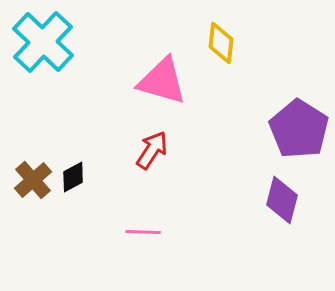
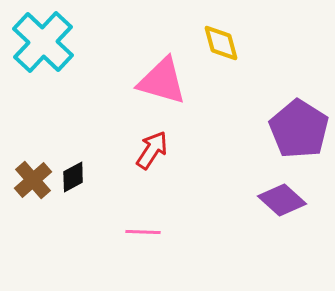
yellow diamond: rotated 21 degrees counterclockwise
purple diamond: rotated 63 degrees counterclockwise
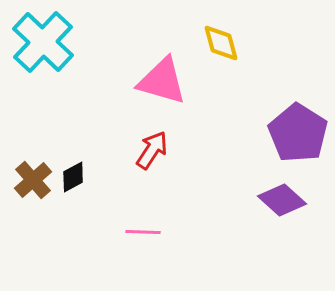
purple pentagon: moved 1 px left, 4 px down
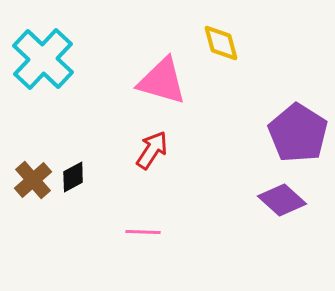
cyan cross: moved 17 px down
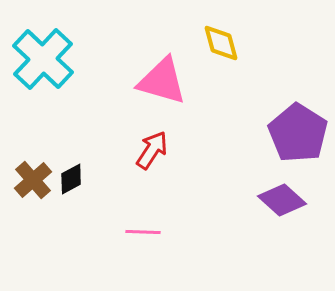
black diamond: moved 2 px left, 2 px down
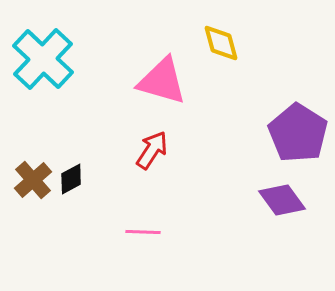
purple diamond: rotated 12 degrees clockwise
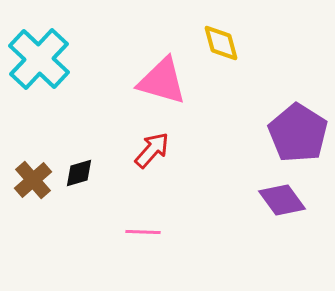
cyan cross: moved 4 px left
red arrow: rotated 9 degrees clockwise
black diamond: moved 8 px right, 6 px up; rotated 12 degrees clockwise
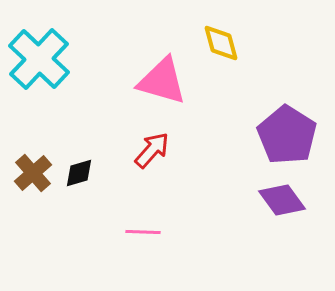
purple pentagon: moved 11 px left, 2 px down
brown cross: moved 7 px up
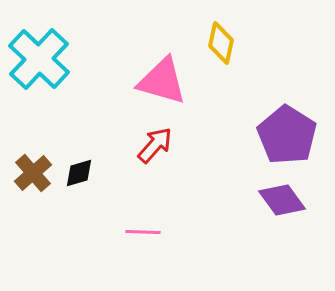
yellow diamond: rotated 27 degrees clockwise
red arrow: moved 3 px right, 5 px up
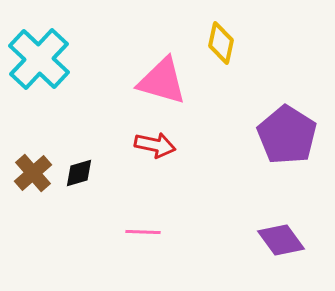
red arrow: rotated 60 degrees clockwise
purple diamond: moved 1 px left, 40 px down
